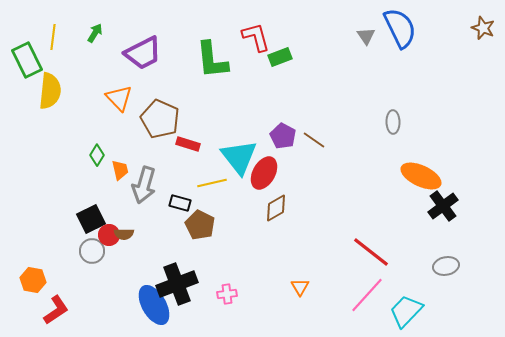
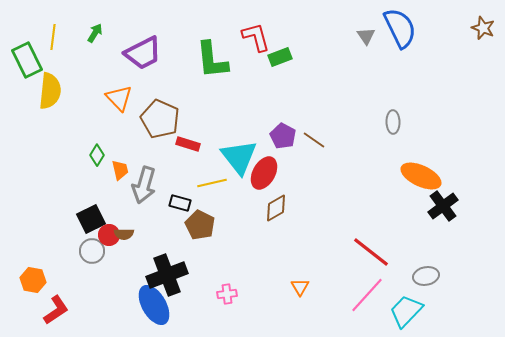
gray ellipse at (446, 266): moved 20 px left, 10 px down
black cross at (177, 284): moved 10 px left, 9 px up
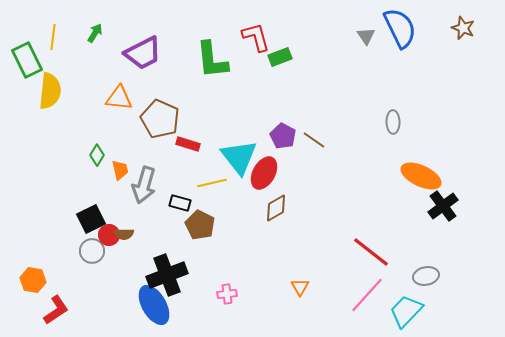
brown star at (483, 28): moved 20 px left
orange triangle at (119, 98): rotated 40 degrees counterclockwise
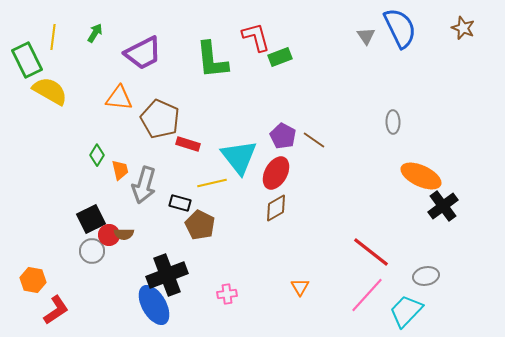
yellow semicircle at (50, 91): rotated 66 degrees counterclockwise
red ellipse at (264, 173): moved 12 px right
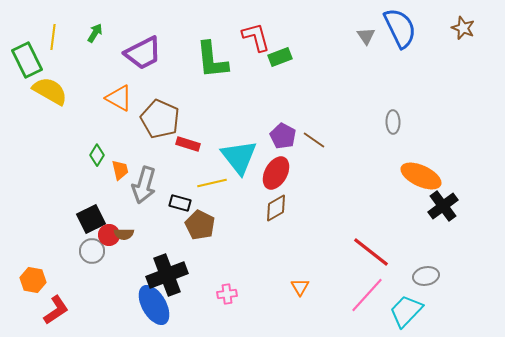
orange triangle at (119, 98): rotated 24 degrees clockwise
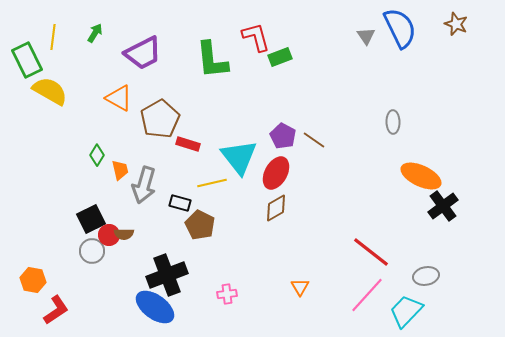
brown star at (463, 28): moved 7 px left, 4 px up
brown pentagon at (160, 119): rotated 18 degrees clockwise
blue ellipse at (154, 305): moved 1 px right, 2 px down; rotated 24 degrees counterclockwise
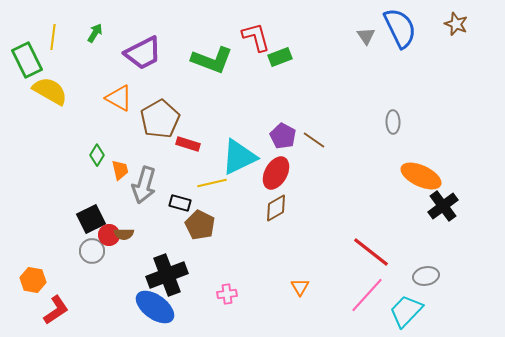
green L-shape at (212, 60): rotated 63 degrees counterclockwise
cyan triangle at (239, 157): rotated 42 degrees clockwise
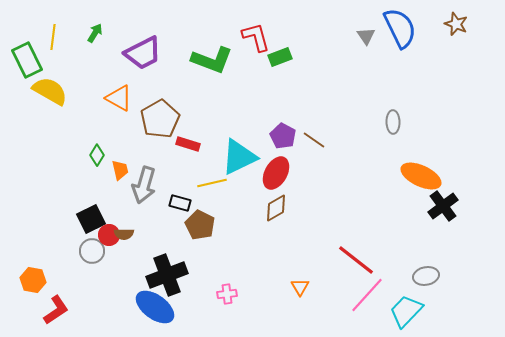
red line at (371, 252): moved 15 px left, 8 px down
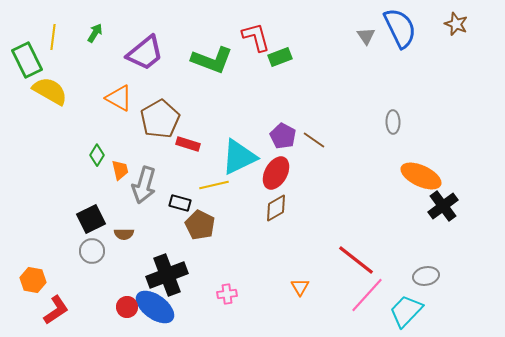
purple trapezoid at (143, 53): moved 2 px right; rotated 12 degrees counterclockwise
yellow line at (212, 183): moved 2 px right, 2 px down
red circle at (109, 235): moved 18 px right, 72 px down
